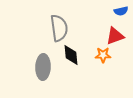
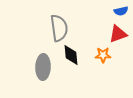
red triangle: moved 3 px right, 2 px up
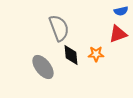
gray semicircle: rotated 12 degrees counterclockwise
orange star: moved 7 px left, 1 px up
gray ellipse: rotated 40 degrees counterclockwise
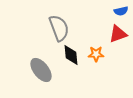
gray ellipse: moved 2 px left, 3 px down
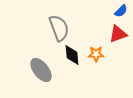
blue semicircle: rotated 32 degrees counterclockwise
black diamond: moved 1 px right
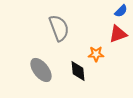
black diamond: moved 6 px right, 16 px down
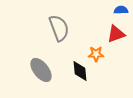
blue semicircle: moved 1 px up; rotated 136 degrees counterclockwise
red triangle: moved 2 px left
black diamond: moved 2 px right
